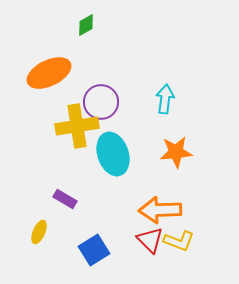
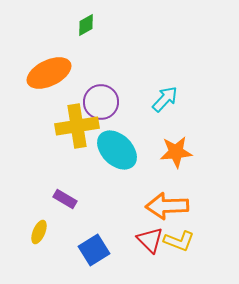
cyan arrow: rotated 36 degrees clockwise
cyan ellipse: moved 4 px right, 4 px up; rotated 27 degrees counterclockwise
orange arrow: moved 7 px right, 4 px up
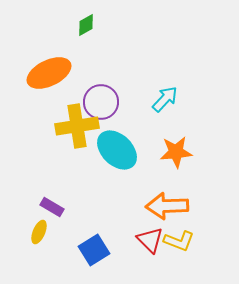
purple rectangle: moved 13 px left, 8 px down
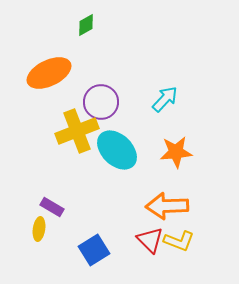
yellow cross: moved 5 px down; rotated 12 degrees counterclockwise
yellow ellipse: moved 3 px up; rotated 15 degrees counterclockwise
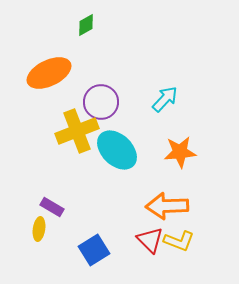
orange star: moved 4 px right
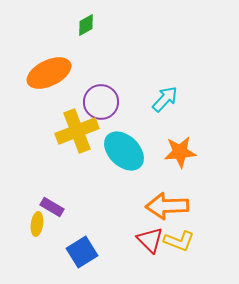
cyan ellipse: moved 7 px right, 1 px down
yellow ellipse: moved 2 px left, 5 px up
blue square: moved 12 px left, 2 px down
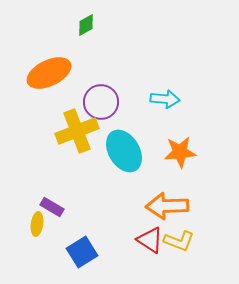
cyan arrow: rotated 52 degrees clockwise
cyan ellipse: rotated 15 degrees clockwise
red triangle: rotated 12 degrees counterclockwise
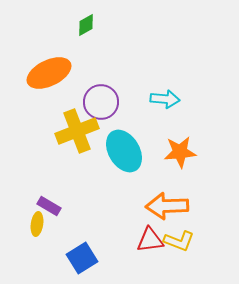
purple rectangle: moved 3 px left, 1 px up
red triangle: rotated 40 degrees counterclockwise
blue square: moved 6 px down
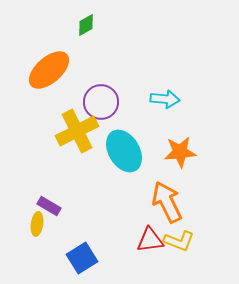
orange ellipse: moved 3 px up; rotated 15 degrees counterclockwise
yellow cross: rotated 6 degrees counterclockwise
orange arrow: moved 4 px up; rotated 66 degrees clockwise
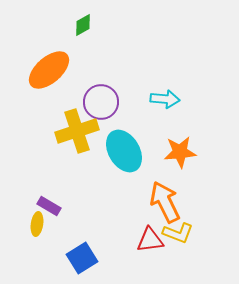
green diamond: moved 3 px left
yellow cross: rotated 9 degrees clockwise
orange arrow: moved 2 px left
yellow L-shape: moved 1 px left, 8 px up
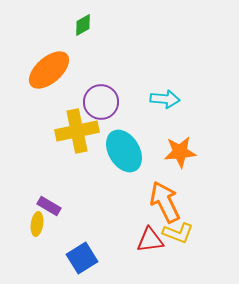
yellow cross: rotated 6 degrees clockwise
